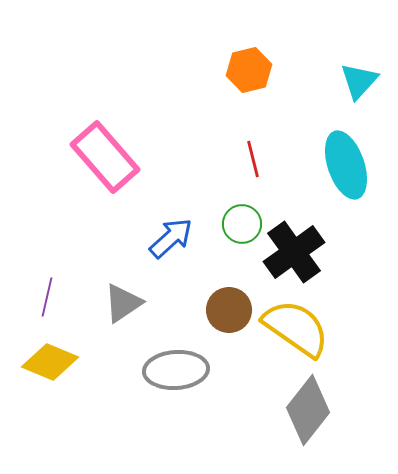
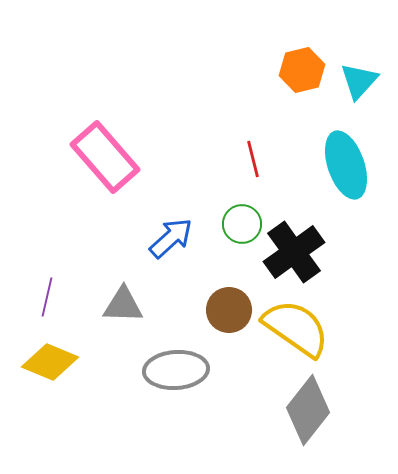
orange hexagon: moved 53 px right
gray triangle: moved 2 px down; rotated 36 degrees clockwise
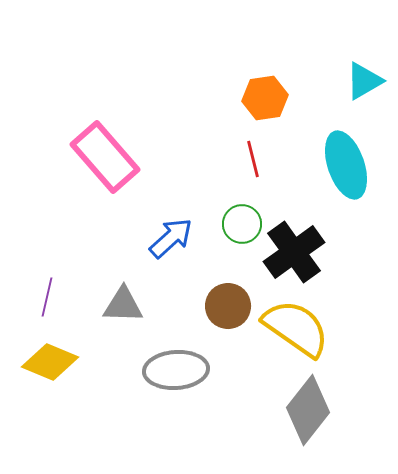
orange hexagon: moved 37 px left, 28 px down; rotated 6 degrees clockwise
cyan triangle: moved 5 px right; rotated 18 degrees clockwise
brown circle: moved 1 px left, 4 px up
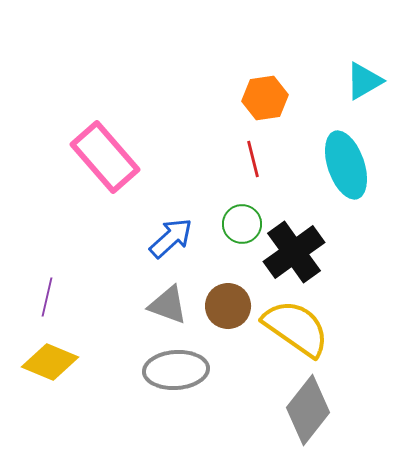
gray triangle: moved 45 px right; rotated 18 degrees clockwise
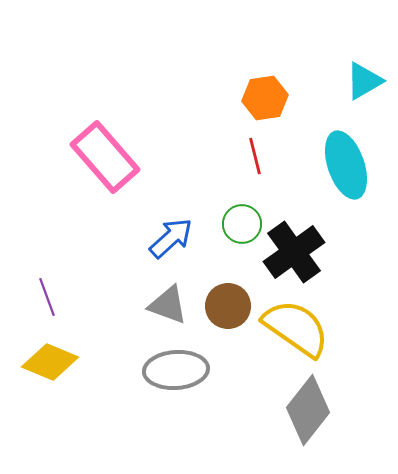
red line: moved 2 px right, 3 px up
purple line: rotated 33 degrees counterclockwise
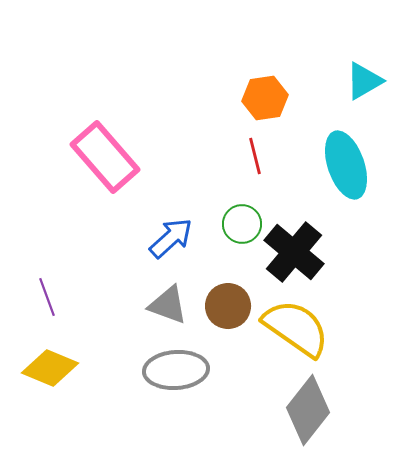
black cross: rotated 14 degrees counterclockwise
yellow diamond: moved 6 px down
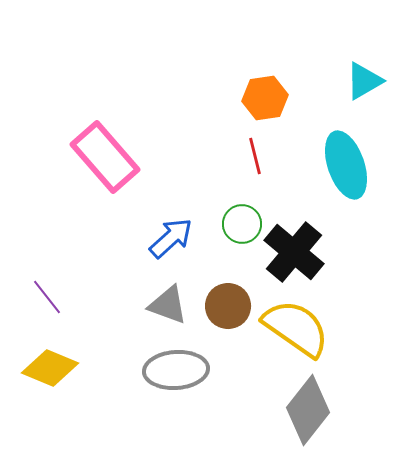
purple line: rotated 18 degrees counterclockwise
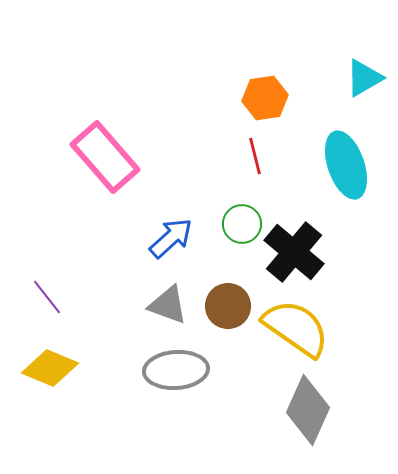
cyan triangle: moved 3 px up
gray diamond: rotated 14 degrees counterclockwise
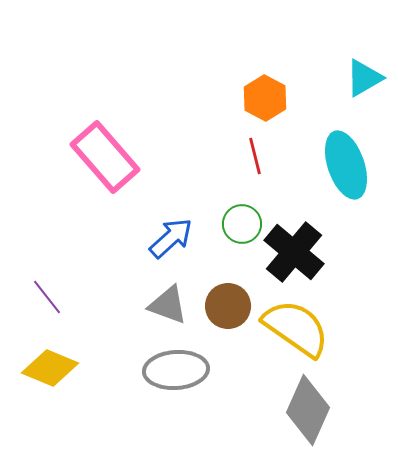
orange hexagon: rotated 24 degrees counterclockwise
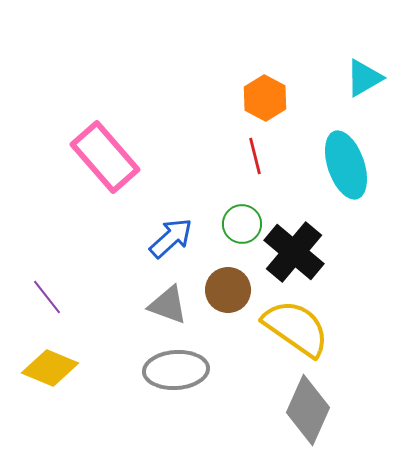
brown circle: moved 16 px up
